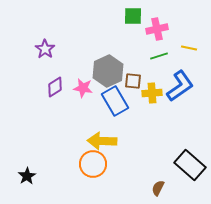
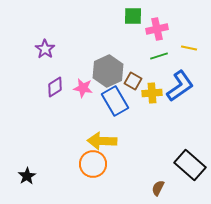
brown square: rotated 24 degrees clockwise
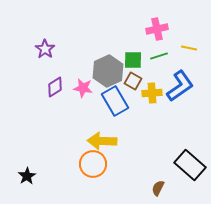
green square: moved 44 px down
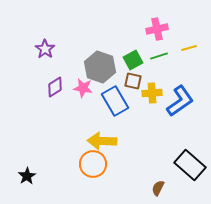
yellow line: rotated 28 degrees counterclockwise
green square: rotated 30 degrees counterclockwise
gray hexagon: moved 8 px left, 4 px up; rotated 16 degrees counterclockwise
brown square: rotated 18 degrees counterclockwise
blue L-shape: moved 15 px down
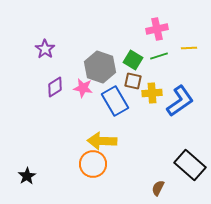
yellow line: rotated 14 degrees clockwise
green square: rotated 30 degrees counterclockwise
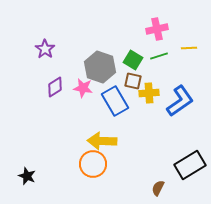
yellow cross: moved 3 px left
black rectangle: rotated 72 degrees counterclockwise
black star: rotated 18 degrees counterclockwise
